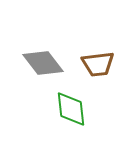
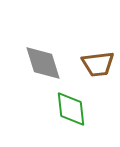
gray diamond: rotated 21 degrees clockwise
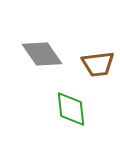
gray diamond: moved 1 px left, 9 px up; rotated 18 degrees counterclockwise
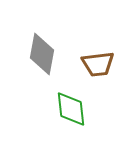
gray diamond: rotated 45 degrees clockwise
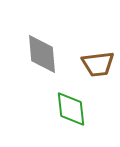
gray diamond: rotated 15 degrees counterclockwise
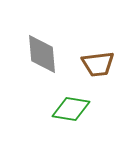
green diamond: rotated 75 degrees counterclockwise
